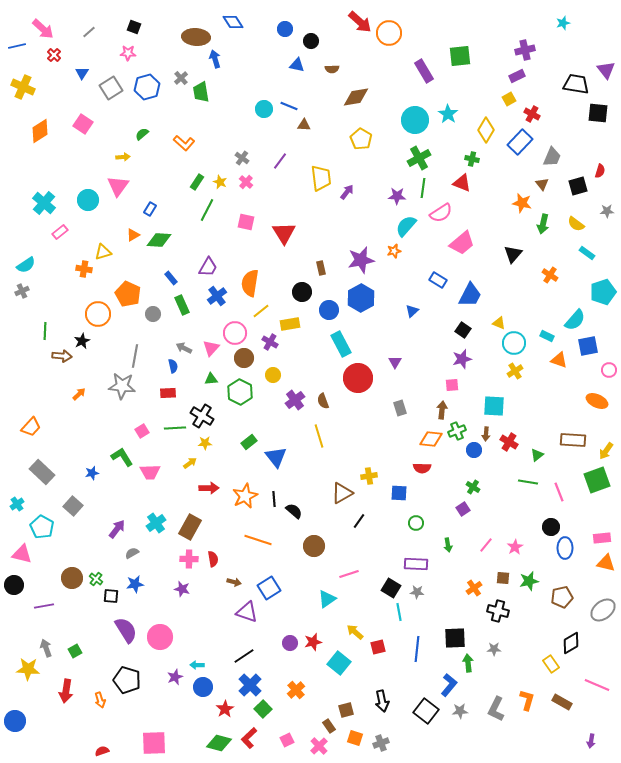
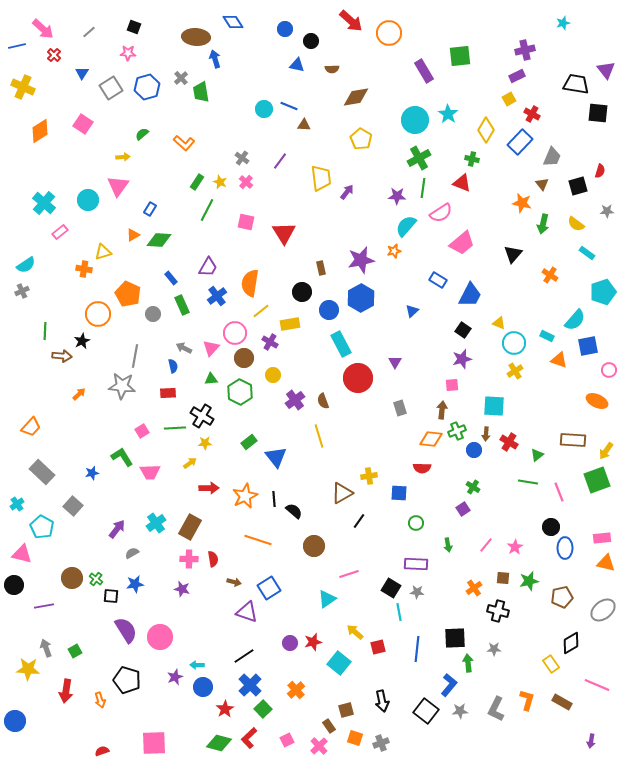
red arrow at (360, 22): moved 9 px left, 1 px up
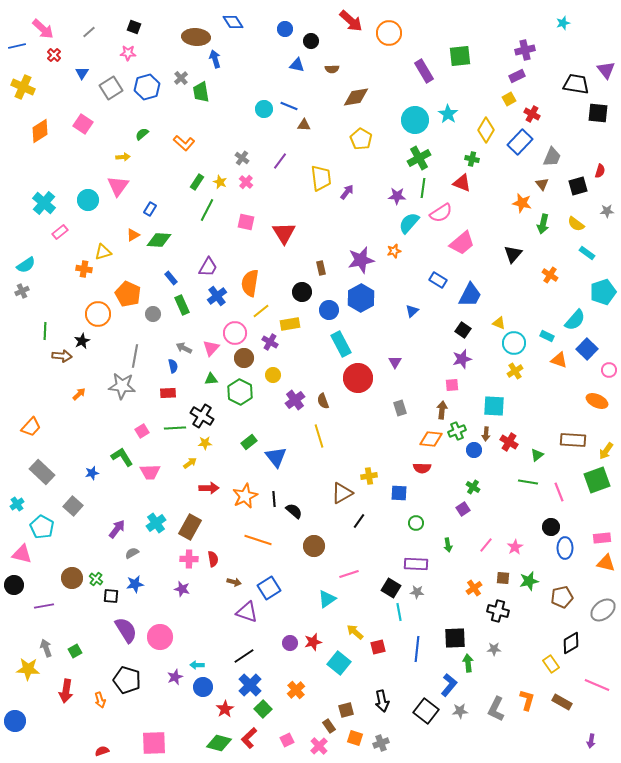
cyan semicircle at (406, 226): moved 3 px right, 3 px up
blue square at (588, 346): moved 1 px left, 3 px down; rotated 35 degrees counterclockwise
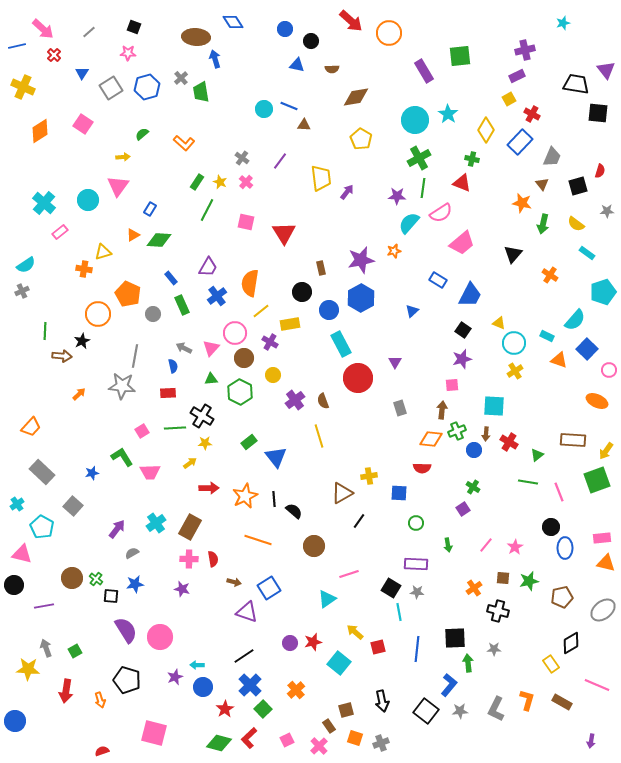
pink square at (154, 743): moved 10 px up; rotated 16 degrees clockwise
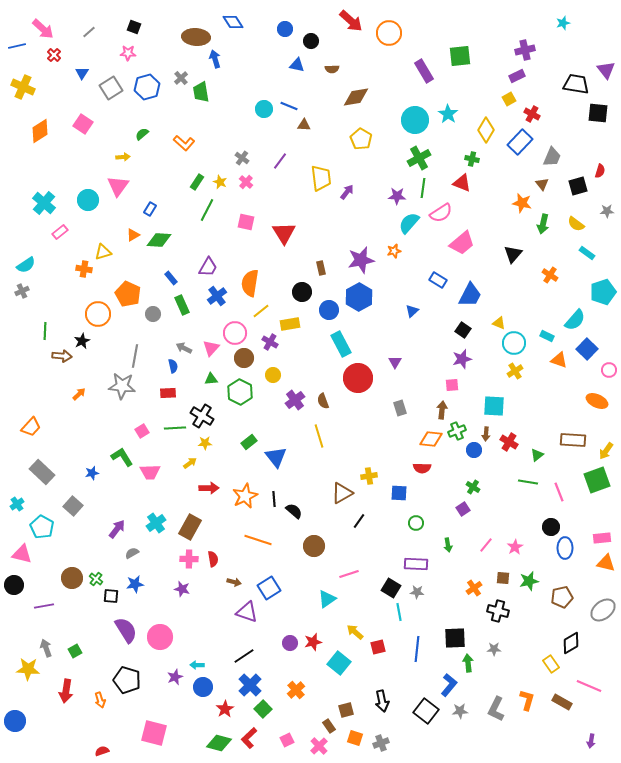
blue hexagon at (361, 298): moved 2 px left, 1 px up
pink line at (597, 685): moved 8 px left, 1 px down
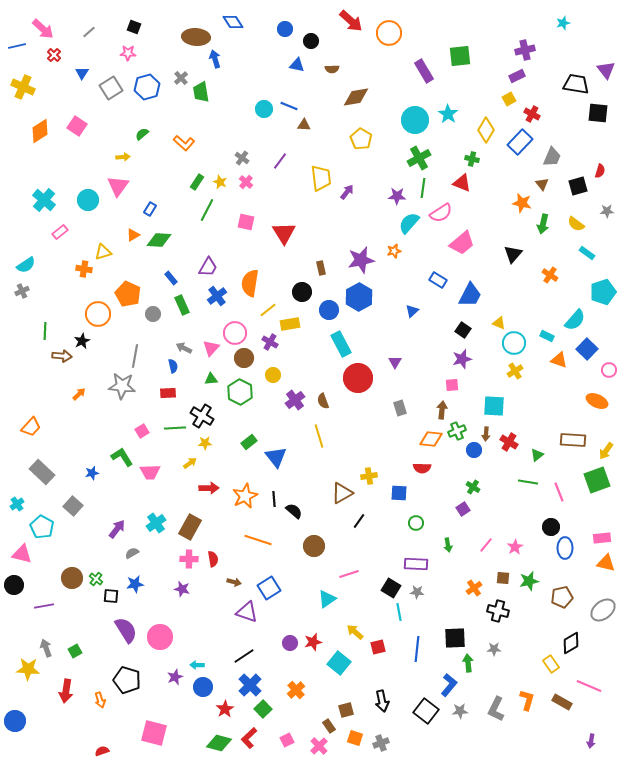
pink square at (83, 124): moved 6 px left, 2 px down
cyan cross at (44, 203): moved 3 px up
yellow line at (261, 311): moved 7 px right, 1 px up
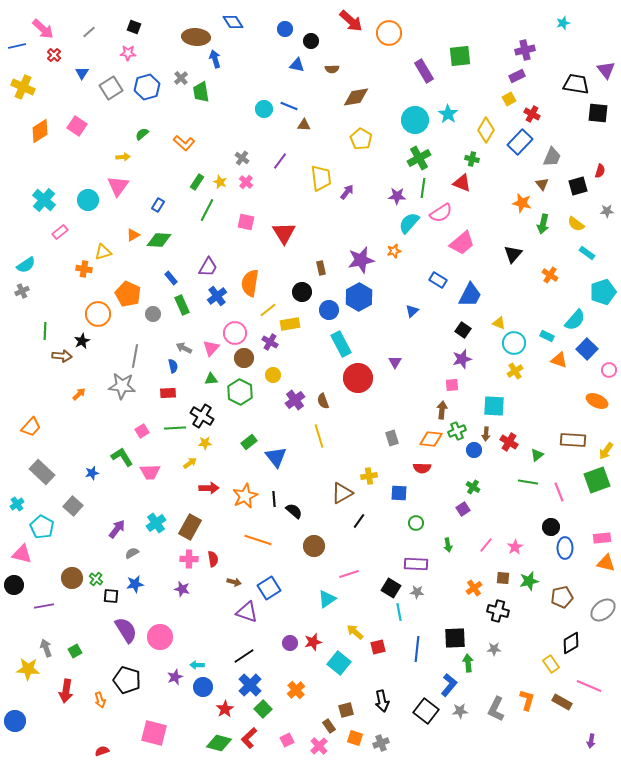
blue rectangle at (150, 209): moved 8 px right, 4 px up
gray rectangle at (400, 408): moved 8 px left, 30 px down
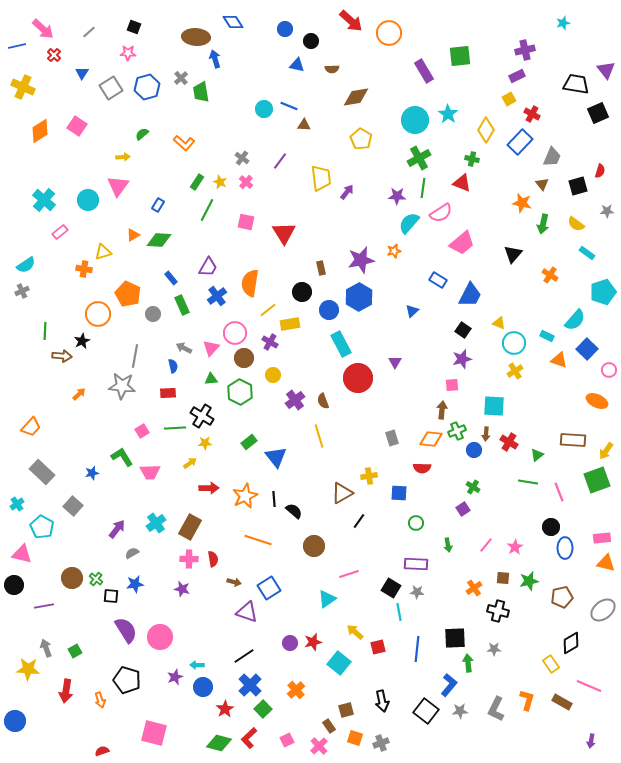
black square at (598, 113): rotated 30 degrees counterclockwise
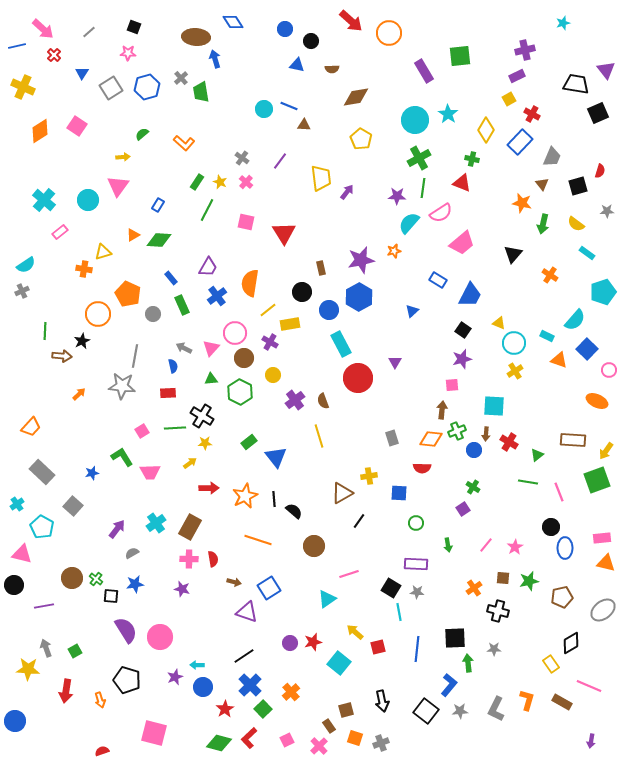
orange cross at (296, 690): moved 5 px left, 2 px down
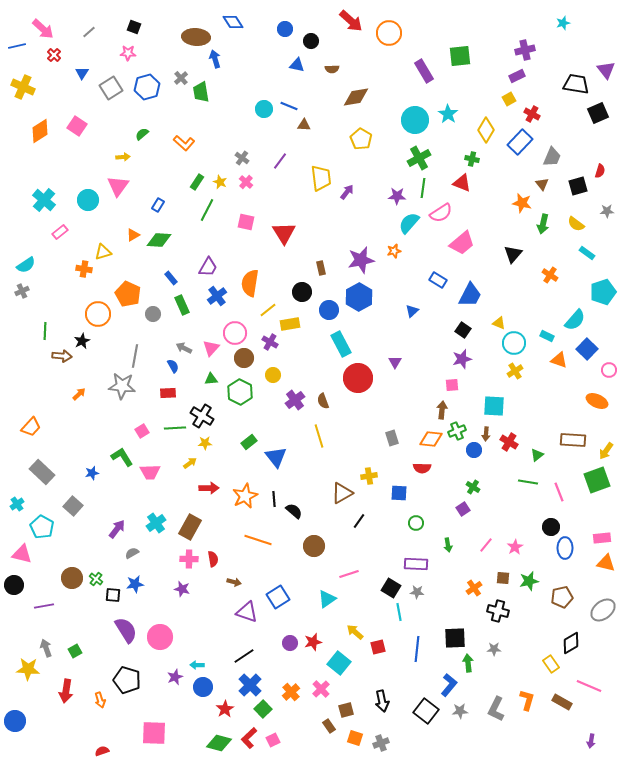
blue semicircle at (173, 366): rotated 16 degrees counterclockwise
blue square at (269, 588): moved 9 px right, 9 px down
black square at (111, 596): moved 2 px right, 1 px up
pink square at (154, 733): rotated 12 degrees counterclockwise
pink square at (287, 740): moved 14 px left
pink cross at (319, 746): moved 2 px right, 57 px up
